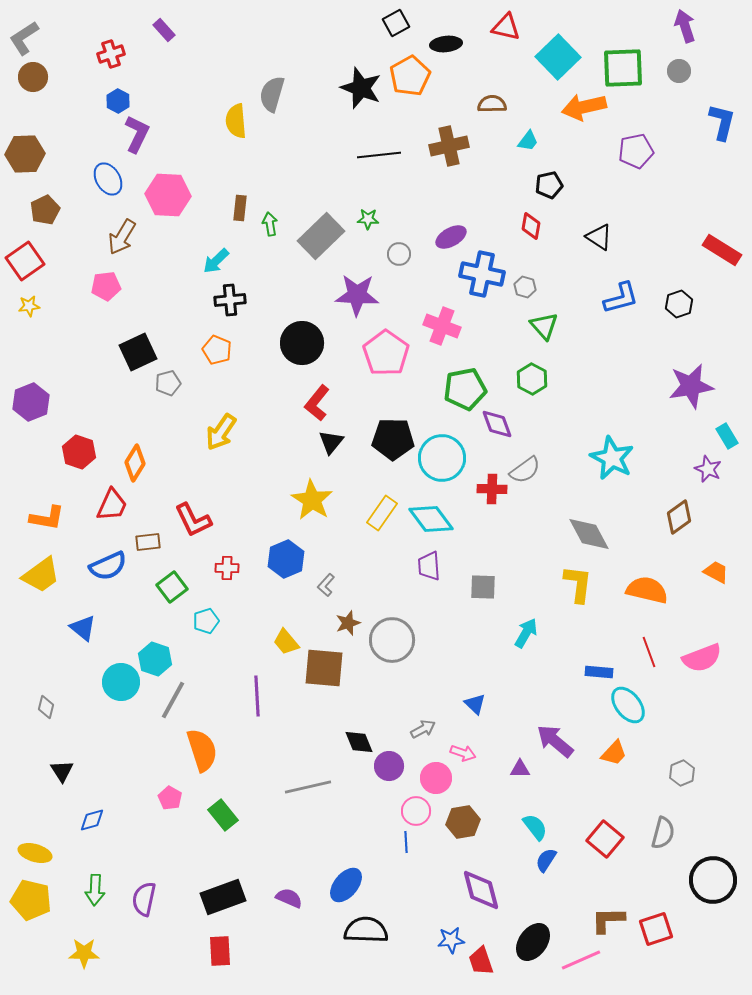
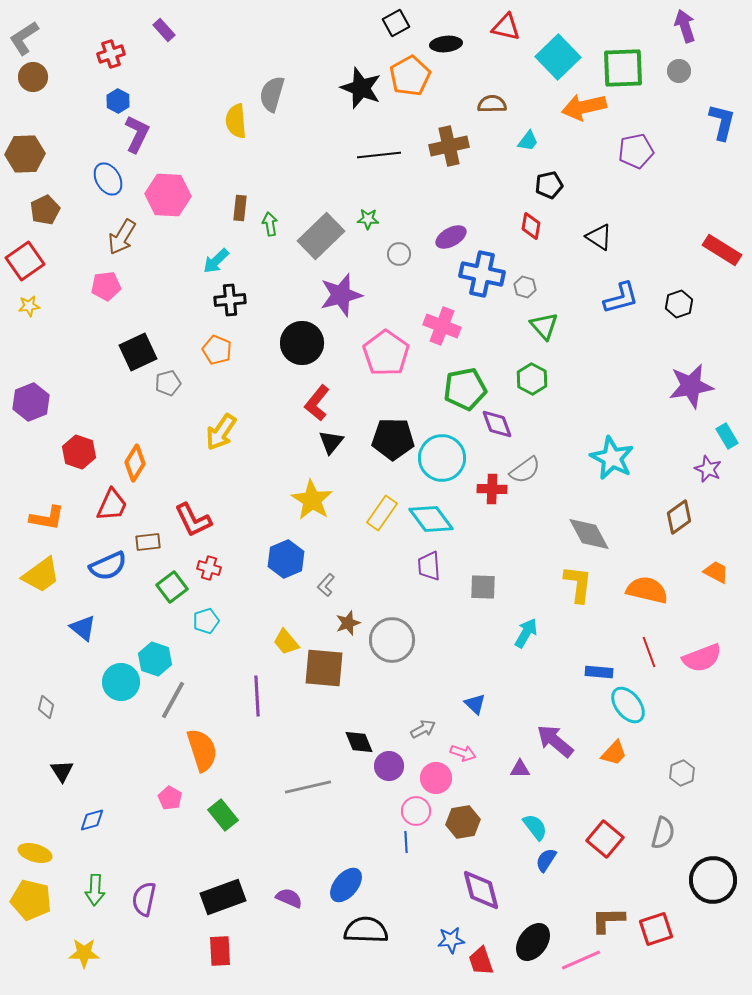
purple star at (357, 295): moved 16 px left; rotated 18 degrees counterclockwise
red cross at (227, 568): moved 18 px left; rotated 15 degrees clockwise
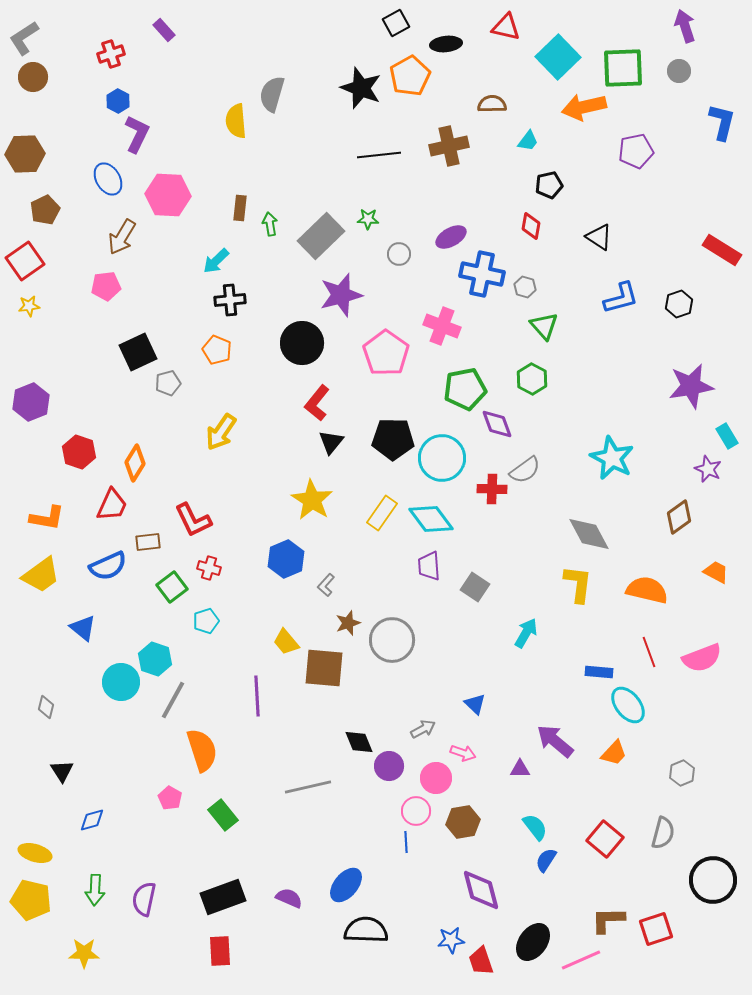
gray square at (483, 587): moved 8 px left; rotated 32 degrees clockwise
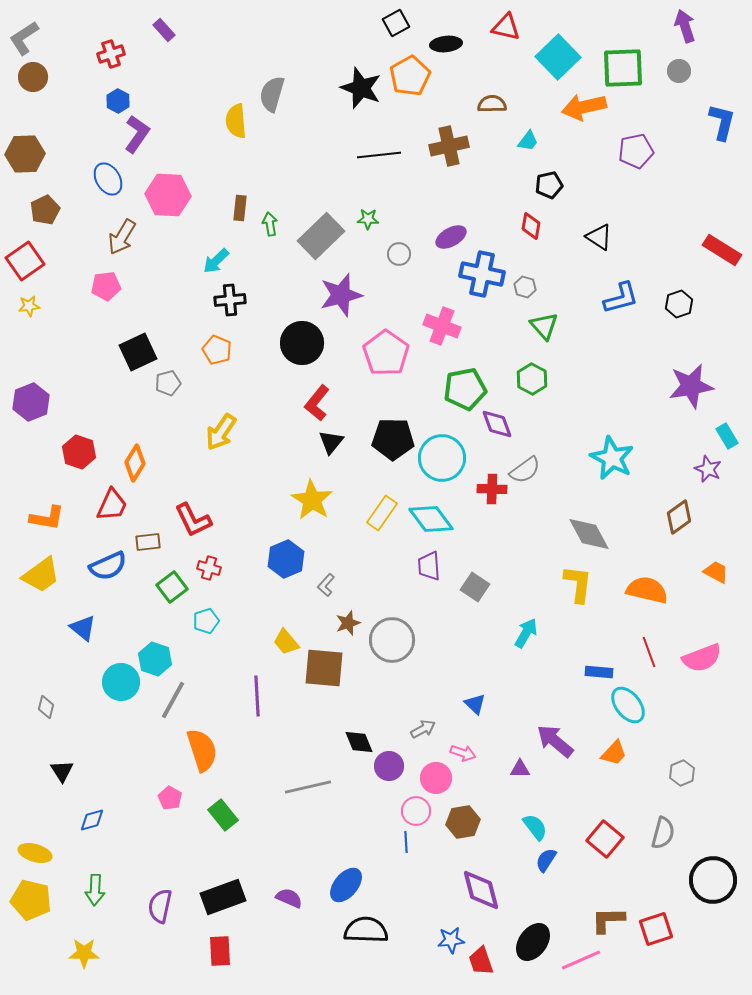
purple L-shape at (137, 134): rotated 9 degrees clockwise
purple semicircle at (144, 899): moved 16 px right, 7 px down
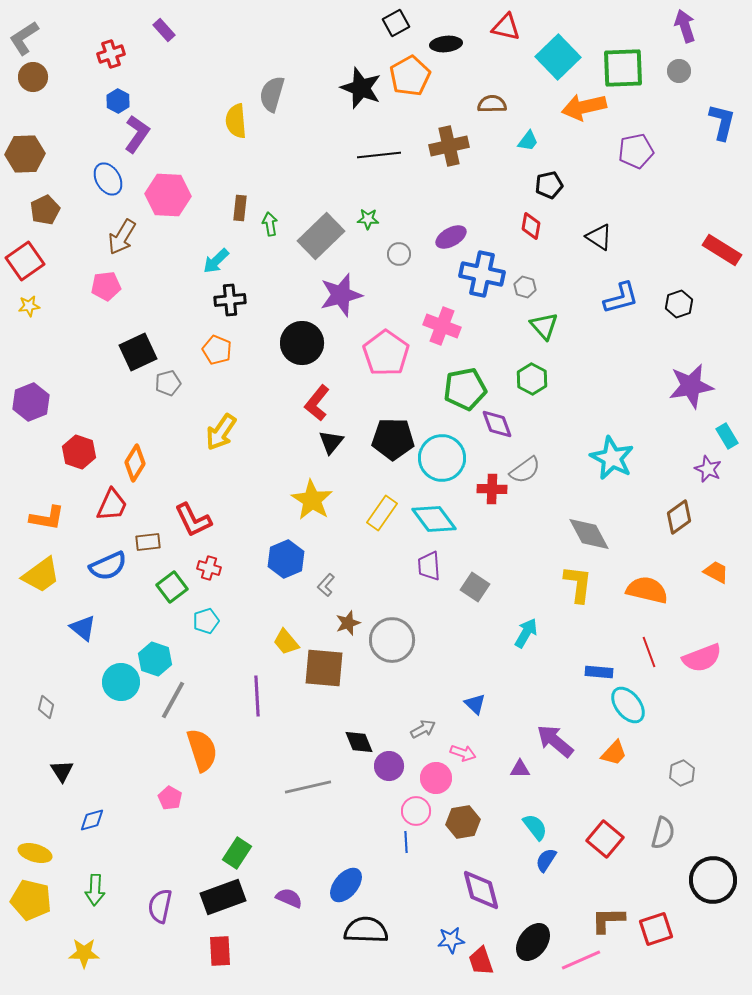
cyan diamond at (431, 519): moved 3 px right
green rectangle at (223, 815): moved 14 px right, 38 px down; rotated 72 degrees clockwise
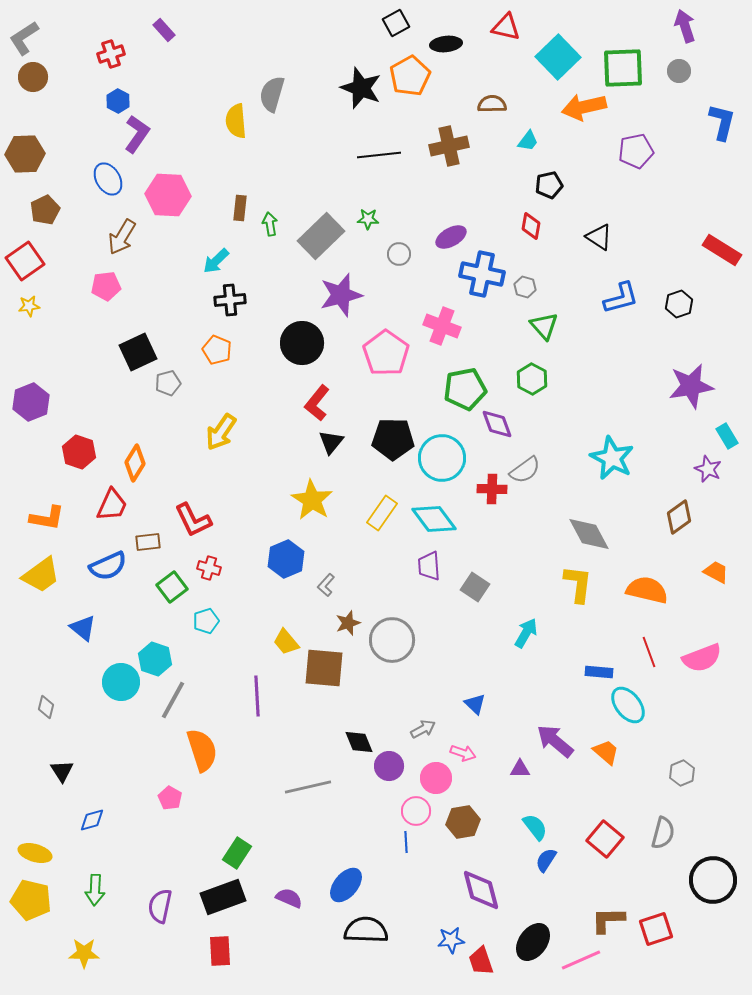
orange trapezoid at (614, 753): moved 8 px left, 1 px up; rotated 92 degrees counterclockwise
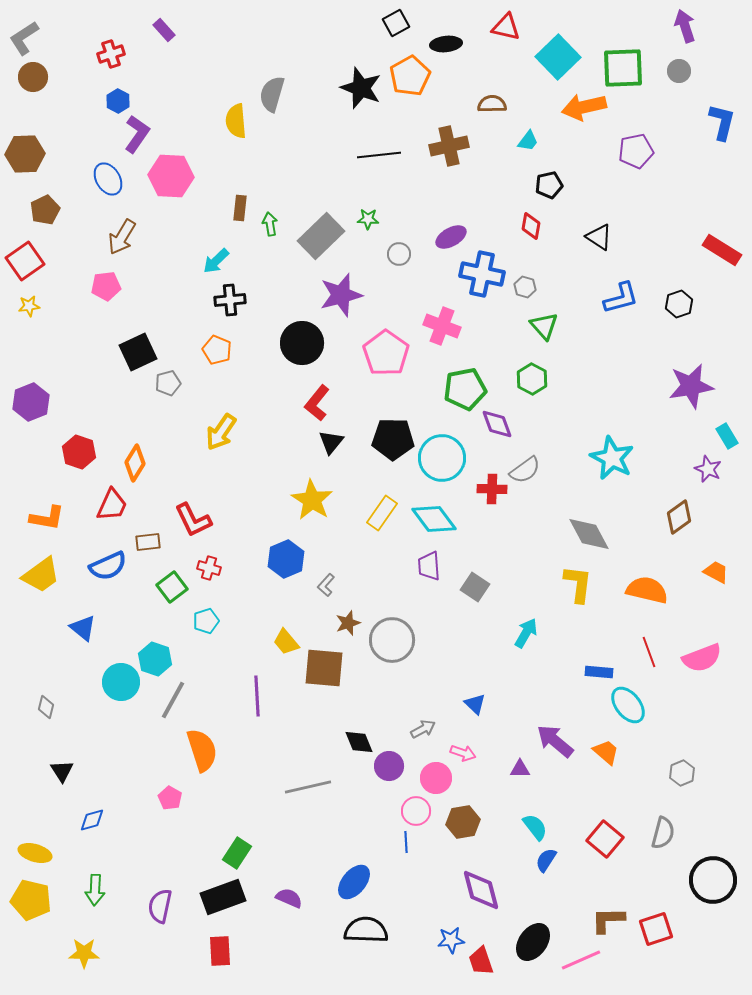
pink hexagon at (168, 195): moved 3 px right, 19 px up
blue ellipse at (346, 885): moved 8 px right, 3 px up
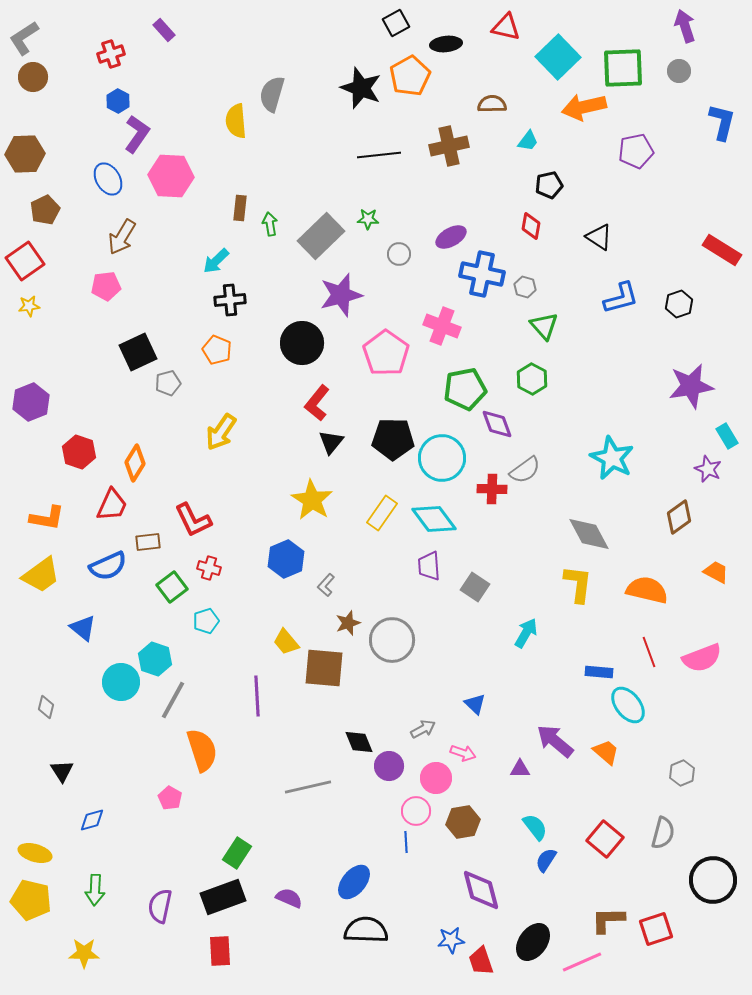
pink line at (581, 960): moved 1 px right, 2 px down
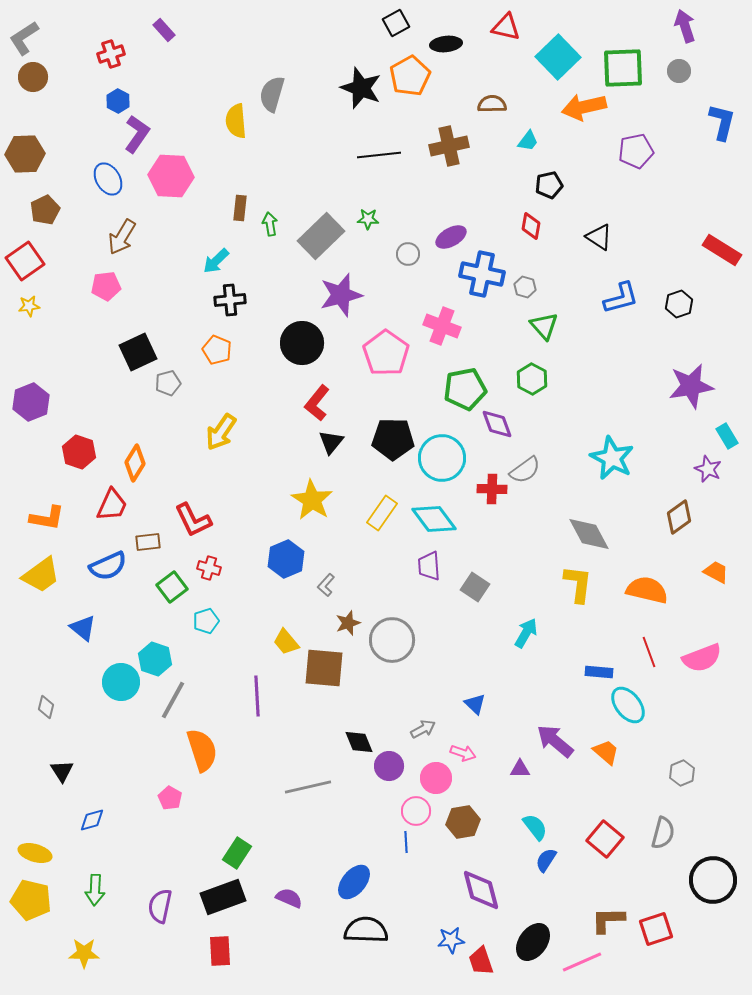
gray circle at (399, 254): moved 9 px right
